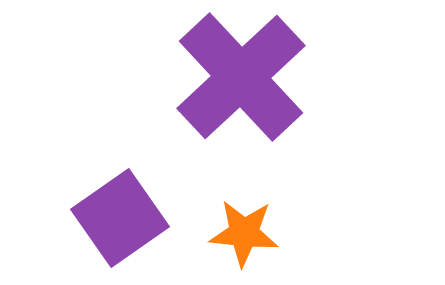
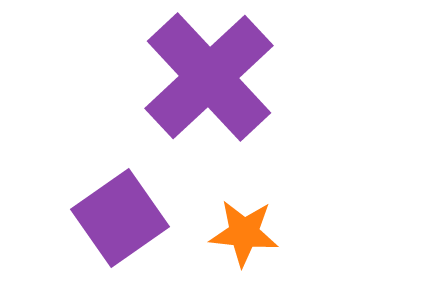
purple cross: moved 32 px left
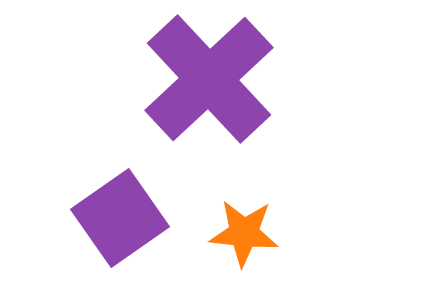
purple cross: moved 2 px down
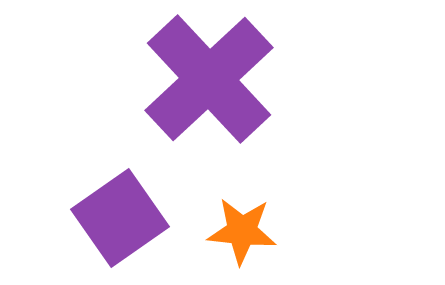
orange star: moved 2 px left, 2 px up
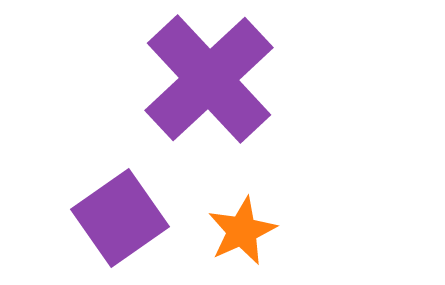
orange star: rotated 30 degrees counterclockwise
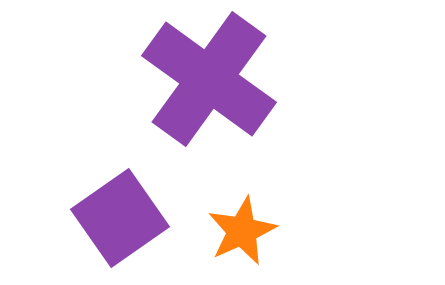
purple cross: rotated 11 degrees counterclockwise
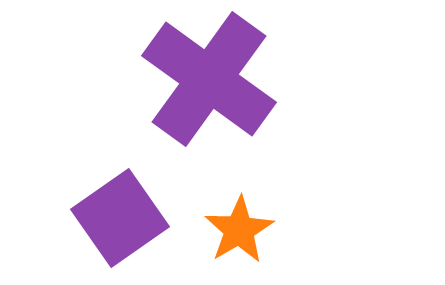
orange star: moved 3 px left, 1 px up; rotated 6 degrees counterclockwise
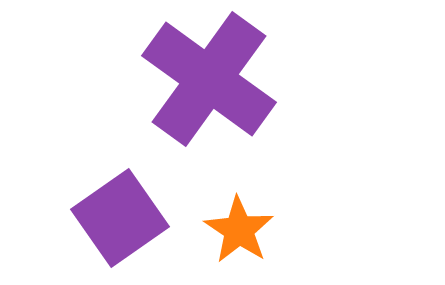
orange star: rotated 8 degrees counterclockwise
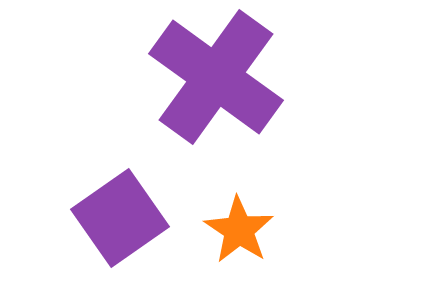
purple cross: moved 7 px right, 2 px up
